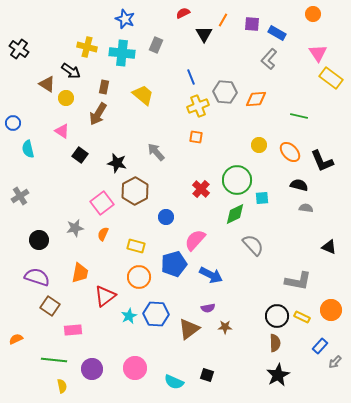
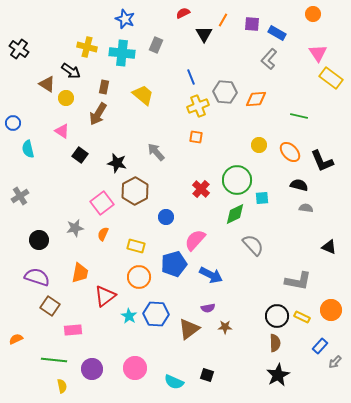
cyan star at (129, 316): rotated 14 degrees counterclockwise
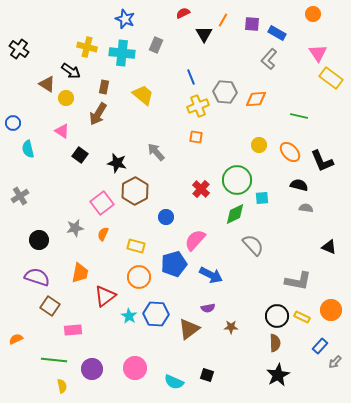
brown star at (225, 327): moved 6 px right
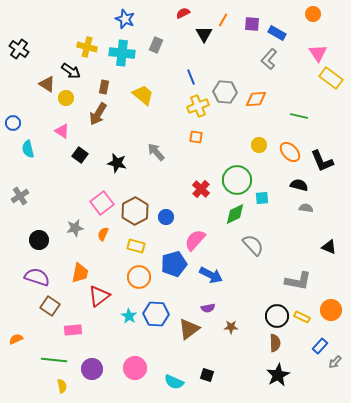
brown hexagon at (135, 191): moved 20 px down
red triangle at (105, 296): moved 6 px left
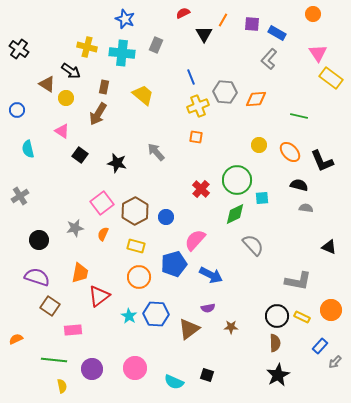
blue circle at (13, 123): moved 4 px right, 13 px up
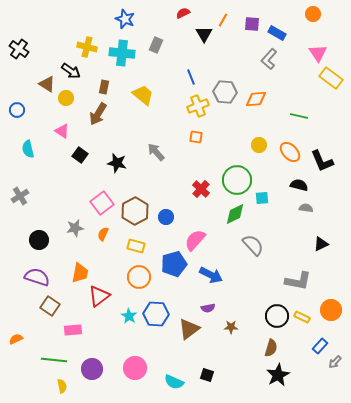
black triangle at (329, 247): moved 8 px left, 3 px up; rotated 49 degrees counterclockwise
brown semicircle at (275, 343): moved 4 px left, 5 px down; rotated 18 degrees clockwise
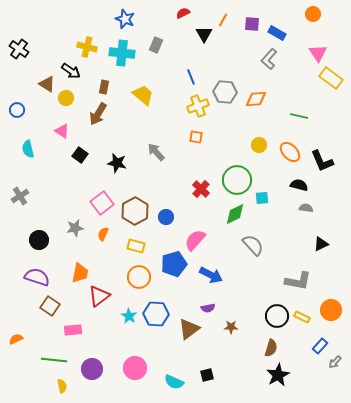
black square at (207, 375): rotated 32 degrees counterclockwise
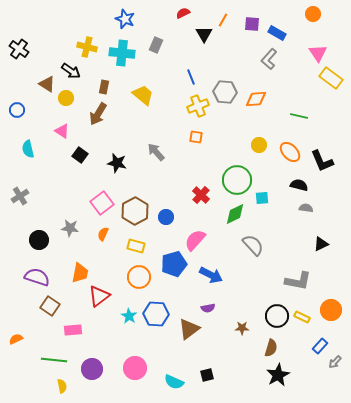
red cross at (201, 189): moved 6 px down
gray star at (75, 228): moved 5 px left; rotated 18 degrees clockwise
brown star at (231, 327): moved 11 px right, 1 px down
